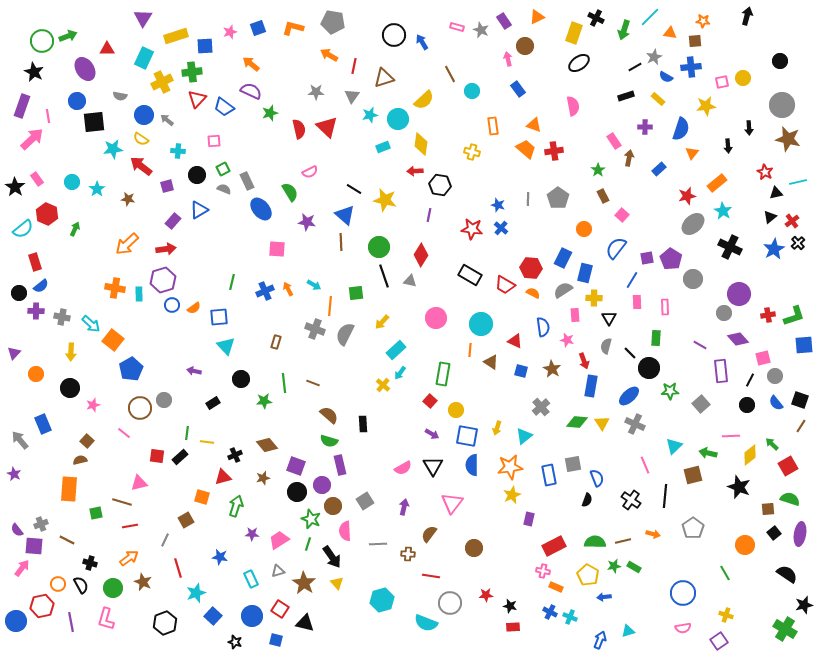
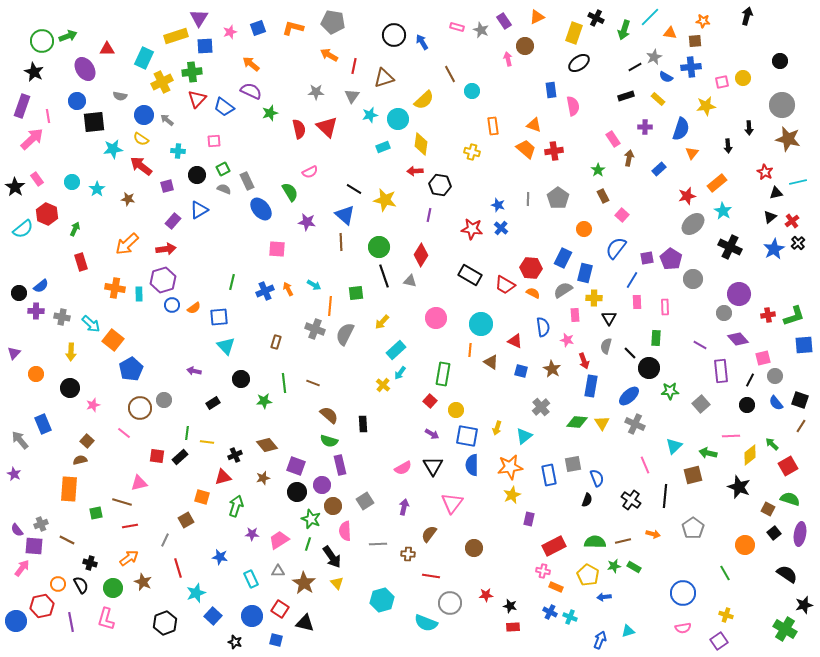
purple triangle at (143, 18): moved 56 px right
blue rectangle at (518, 89): moved 33 px right, 1 px down; rotated 28 degrees clockwise
pink rectangle at (614, 141): moved 1 px left, 2 px up
red rectangle at (35, 262): moved 46 px right
brown square at (768, 509): rotated 32 degrees clockwise
gray triangle at (278, 571): rotated 16 degrees clockwise
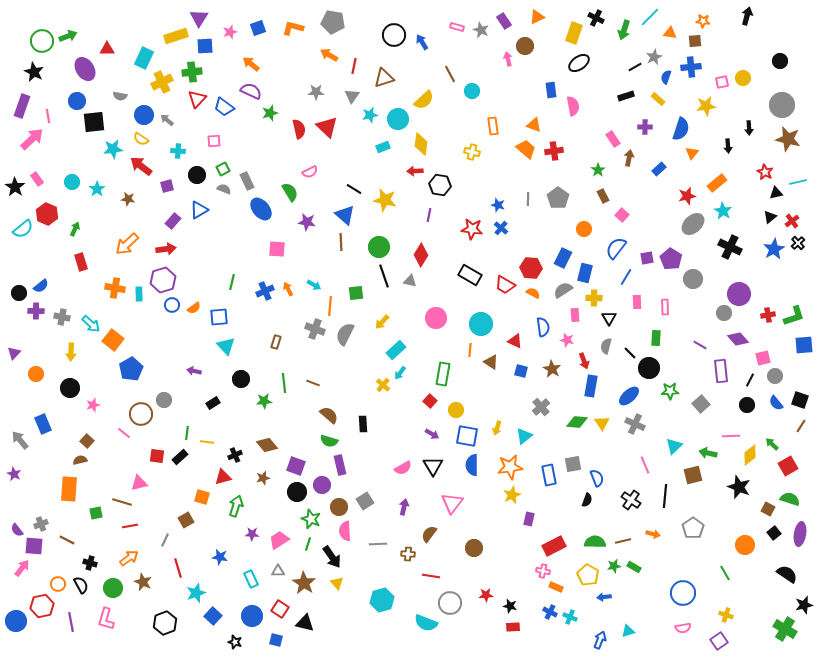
blue semicircle at (666, 77): rotated 80 degrees clockwise
blue line at (632, 280): moved 6 px left, 3 px up
brown circle at (140, 408): moved 1 px right, 6 px down
brown circle at (333, 506): moved 6 px right, 1 px down
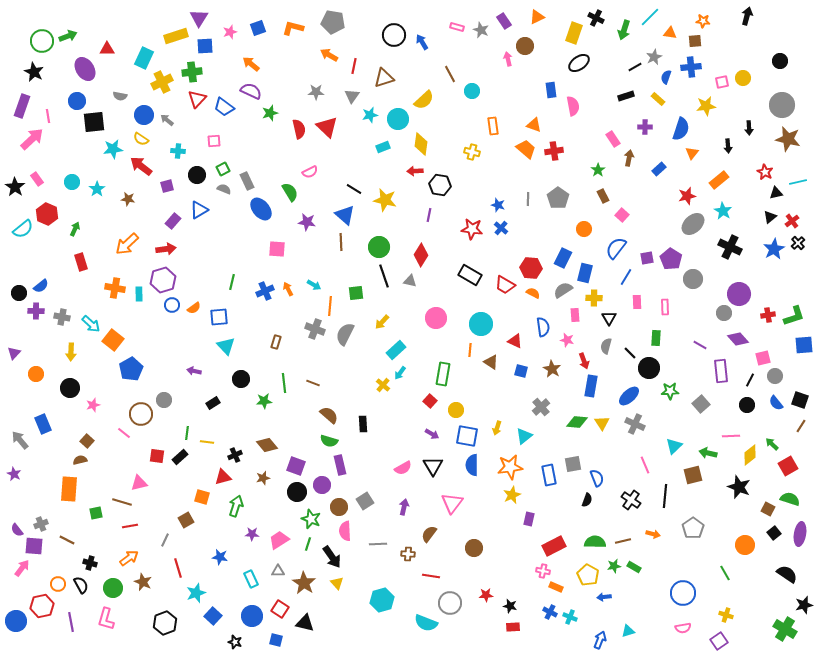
orange rectangle at (717, 183): moved 2 px right, 3 px up
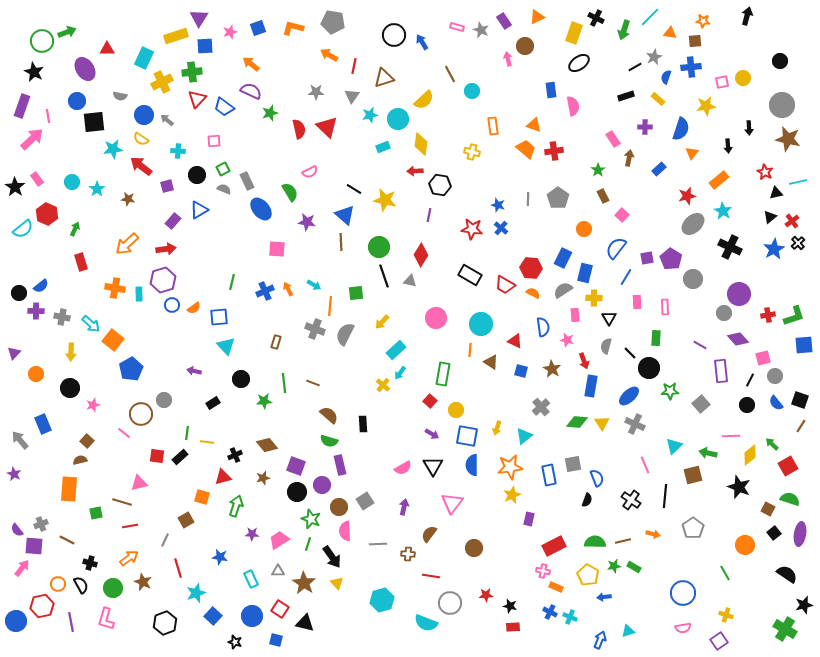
green arrow at (68, 36): moved 1 px left, 4 px up
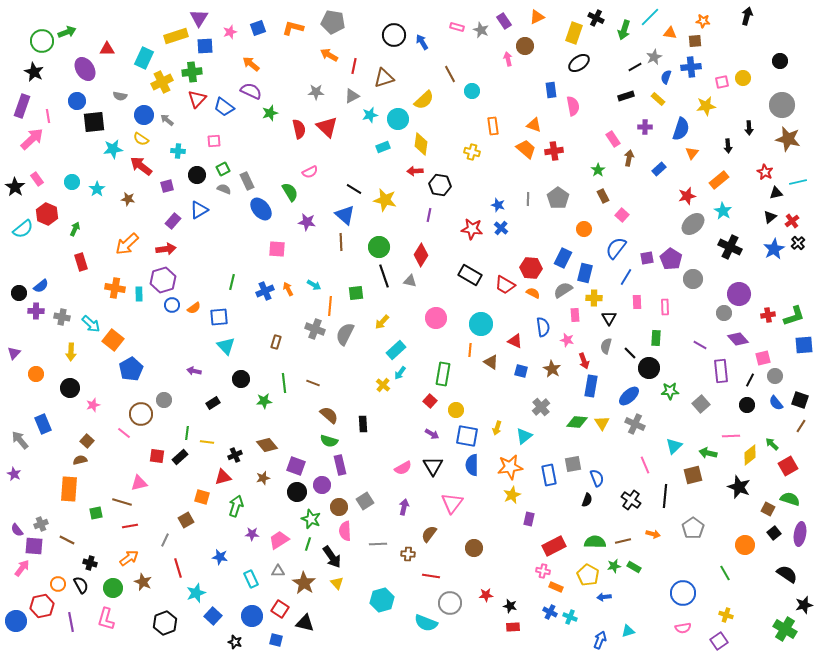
gray triangle at (352, 96): rotated 28 degrees clockwise
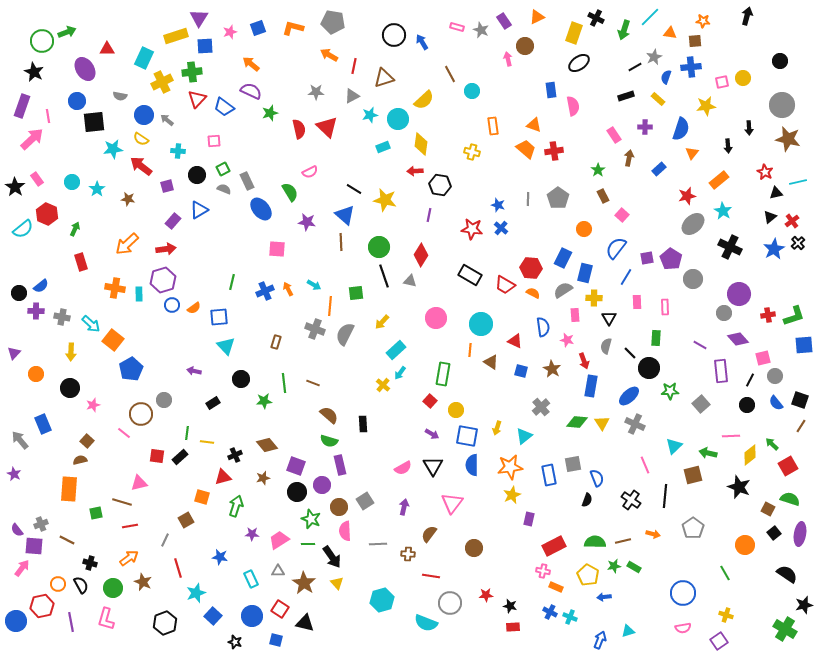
pink rectangle at (613, 139): moved 1 px right, 4 px up
green line at (308, 544): rotated 72 degrees clockwise
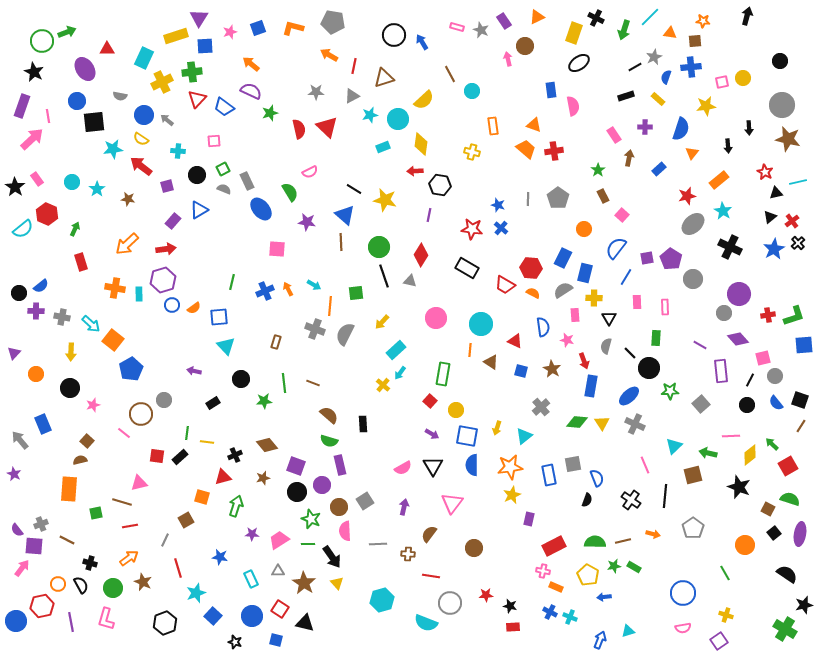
black rectangle at (470, 275): moved 3 px left, 7 px up
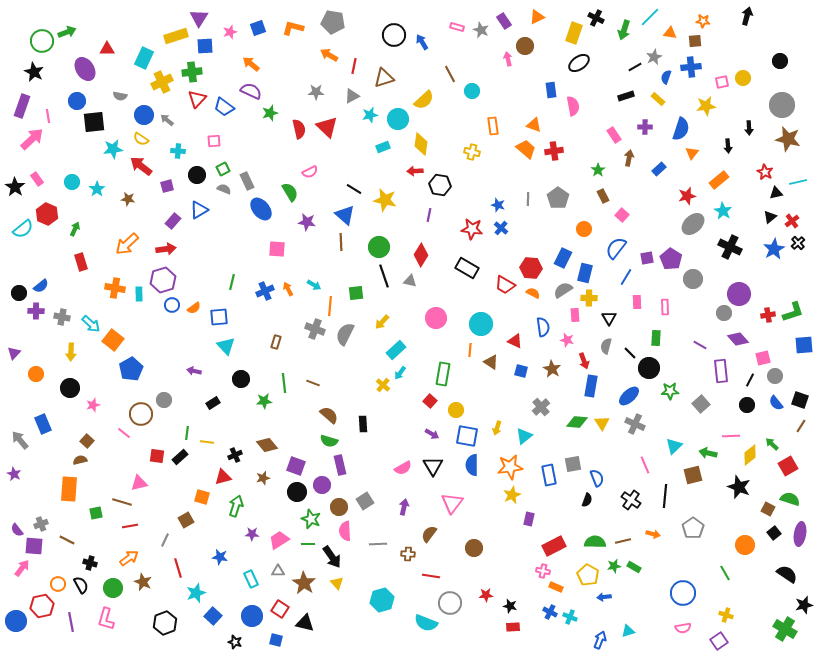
yellow cross at (594, 298): moved 5 px left
green L-shape at (794, 316): moved 1 px left, 4 px up
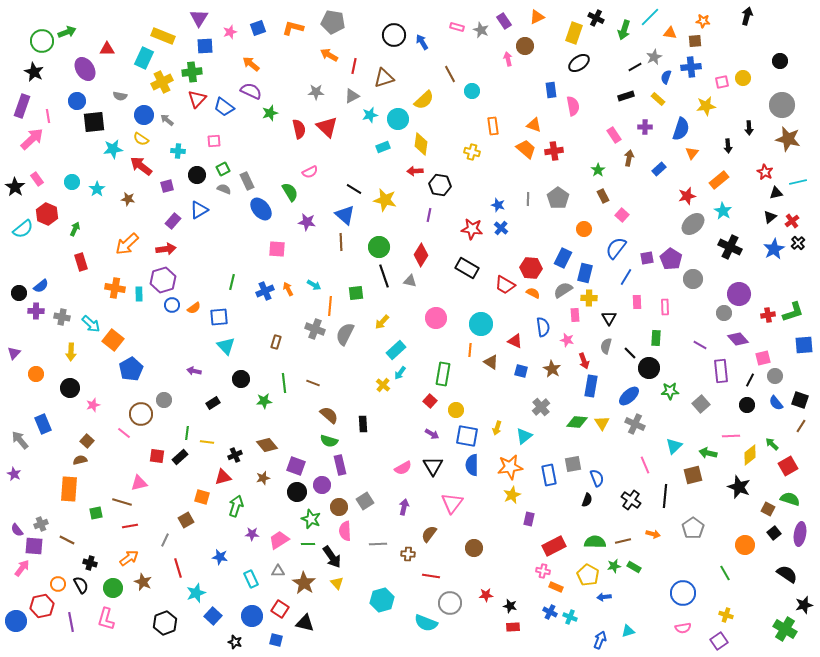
yellow rectangle at (176, 36): moved 13 px left; rotated 40 degrees clockwise
